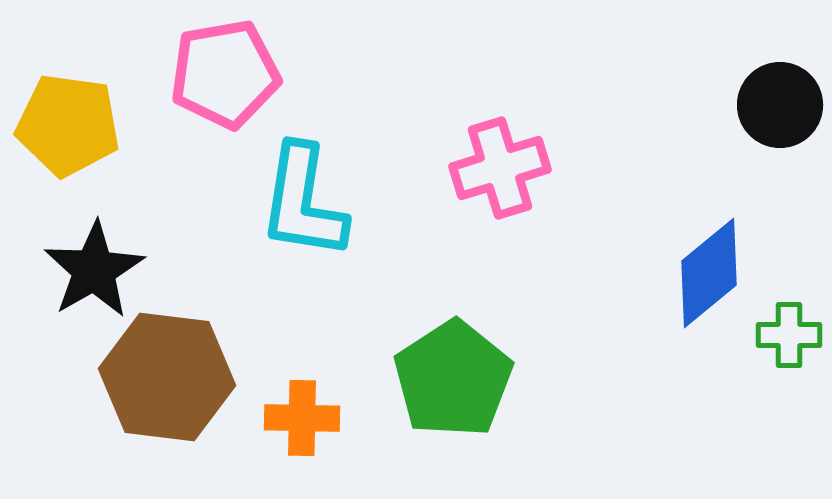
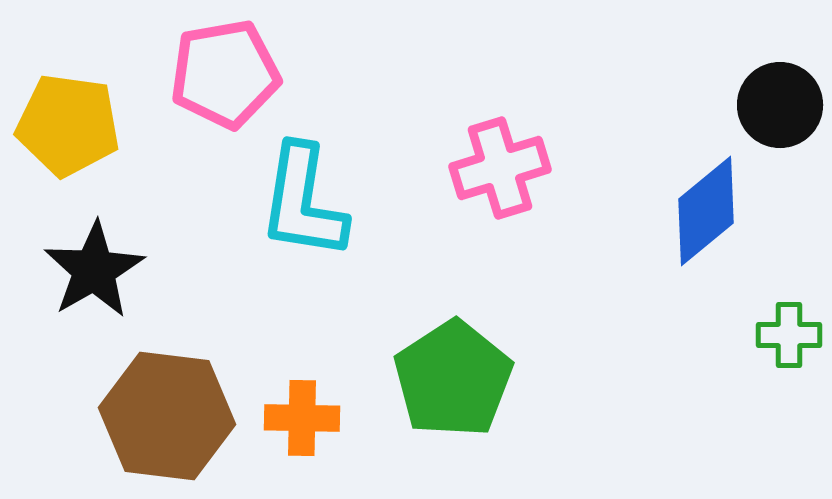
blue diamond: moved 3 px left, 62 px up
brown hexagon: moved 39 px down
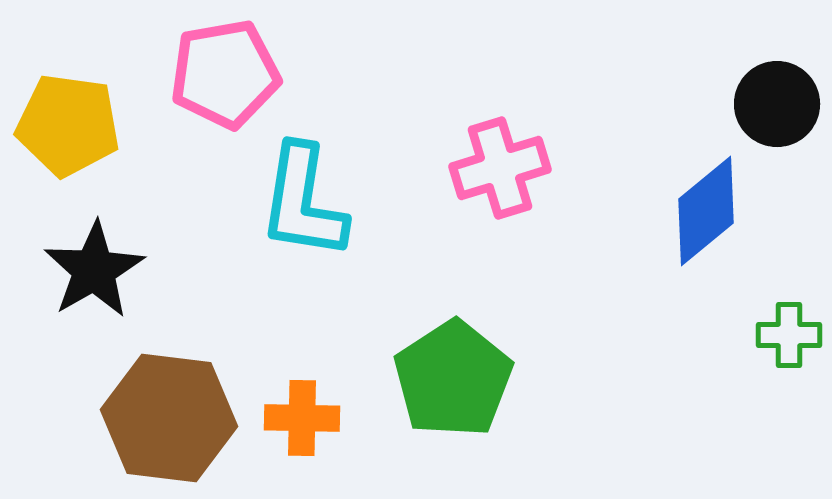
black circle: moved 3 px left, 1 px up
brown hexagon: moved 2 px right, 2 px down
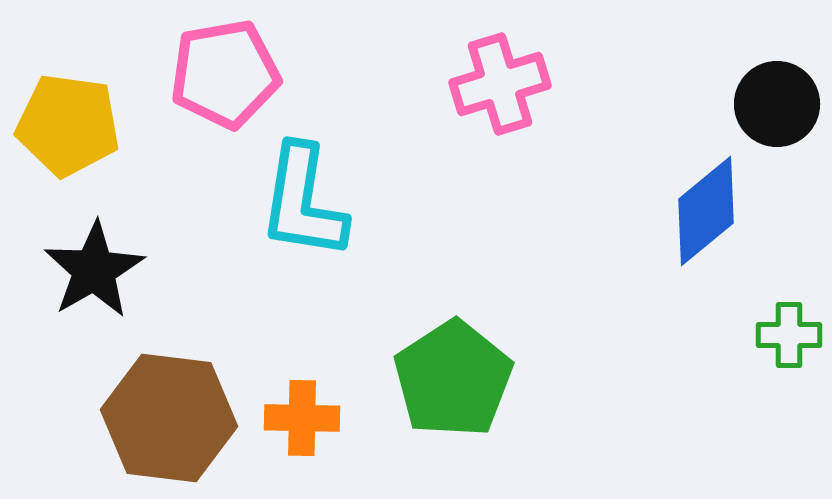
pink cross: moved 84 px up
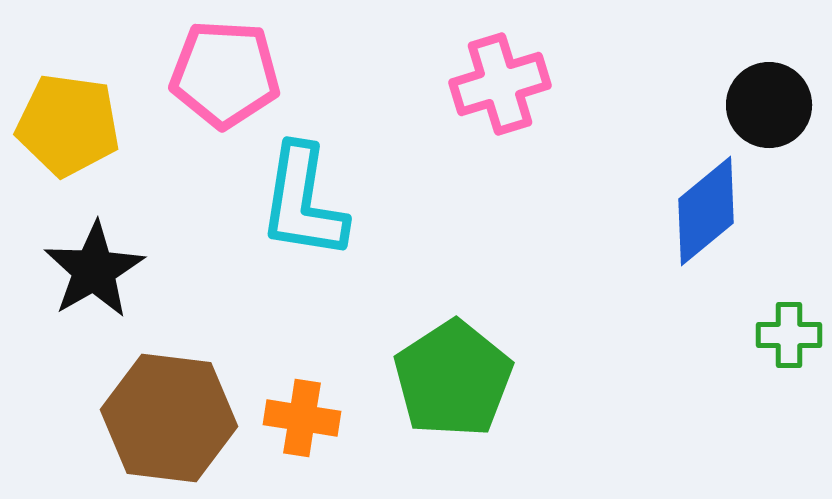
pink pentagon: rotated 13 degrees clockwise
black circle: moved 8 px left, 1 px down
orange cross: rotated 8 degrees clockwise
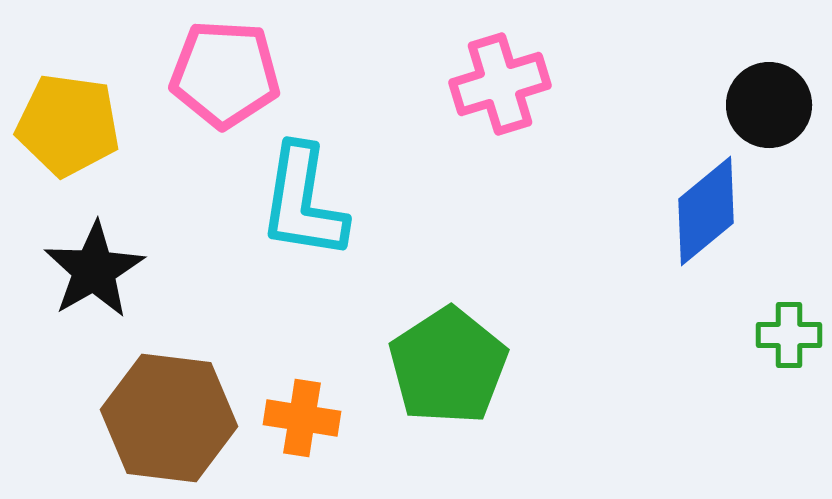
green pentagon: moved 5 px left, 13 px up
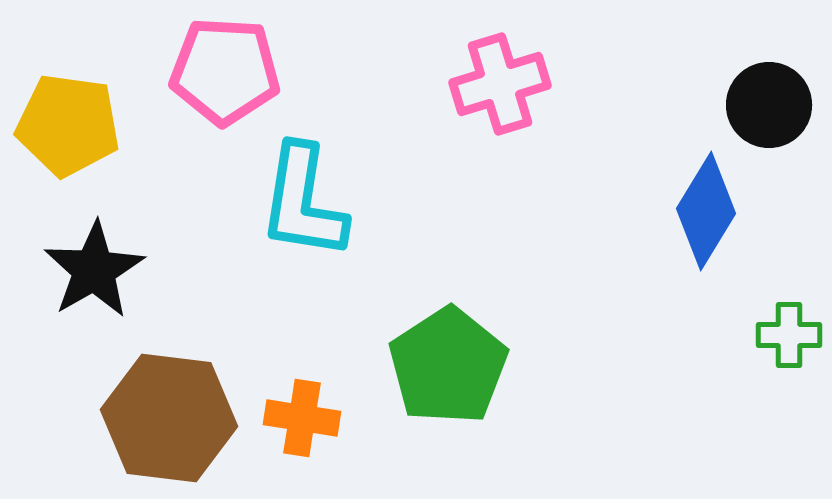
pink pentagon: moved 3 px up
blue diamond: rotated 19 degrees counterclockwise
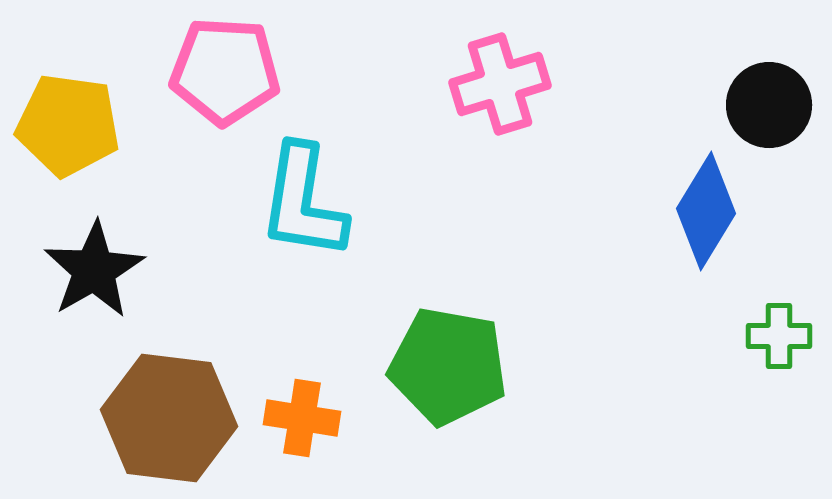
green cross: moved 10 px left, 1 px down
green pentagon: rotated 29 degrees counterclockwise
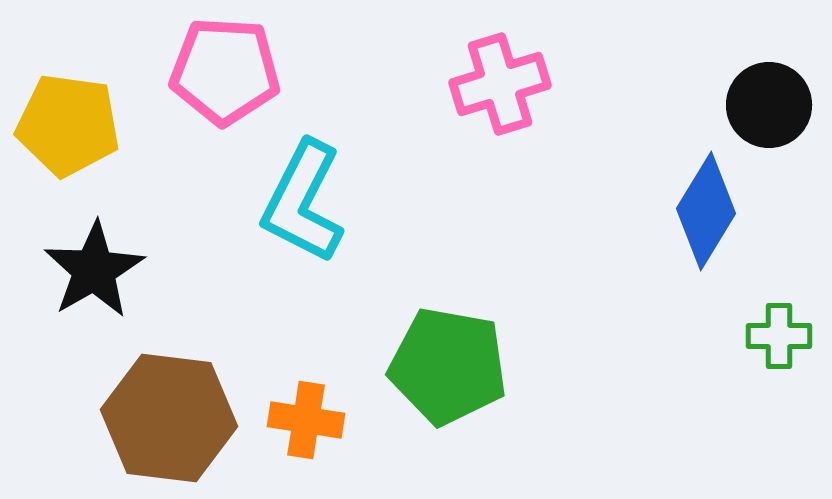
cyan L-shape: rotated 18 degrees clockwise
orange cross: moved 4 px right, 2 px down
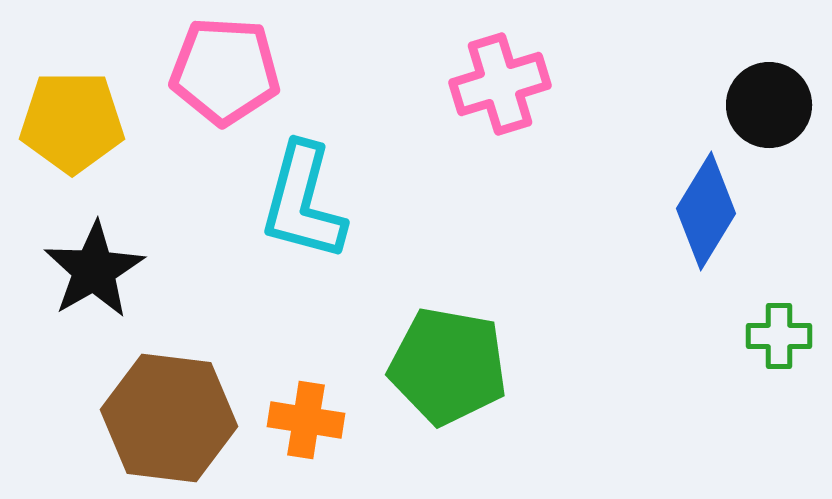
yellow pentagon: moved 4 px right, 3 px up; rotated 8 degrees counterclockwise
cyan L-shape: rotated 12 degrees counterclockwise
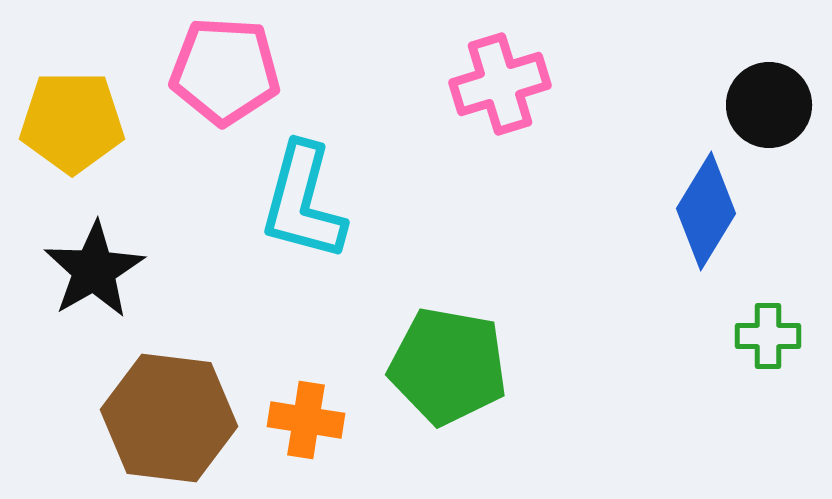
green cross: moved 11 px left
